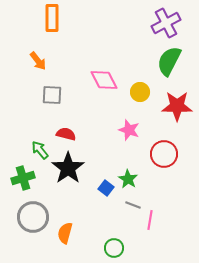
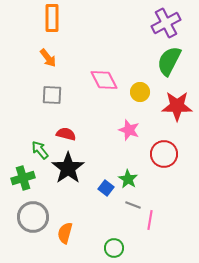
orange arrow: moved 10 px right, 3 px up
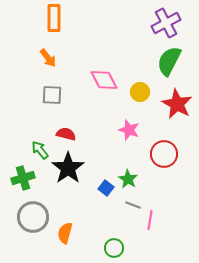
orange rectangle: moved 2 px right
red star: moved 2 px up; rotated 28 degrees clockwise
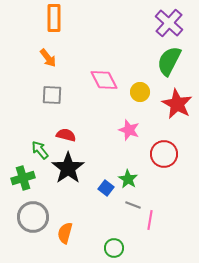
purple cross: moved 3 px right; rotated 20 degrees counterclockwise
red semicircle: moved 1 px down
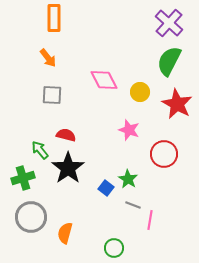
gray circle: moved 2 px left
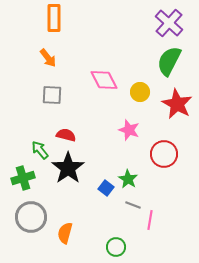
green circle: moved 2 px right, 1 px up
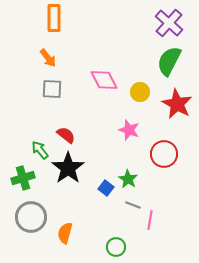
gray square: moved 6 px up
red semicircle: rotated 24 degrees clockwise
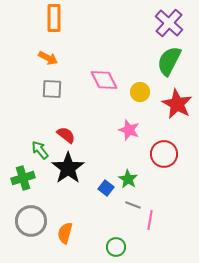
orange arrow: rotated 24 degrees counterclockwise
gray circle: moved 4 px down
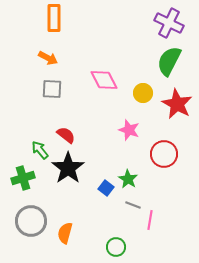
purple cross: rotated 16 degrees counterclockwise
yellow circle: moved 3 px right, 1 px down
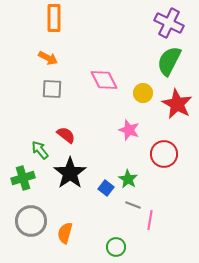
black star: moved 2 px right, 5 px down
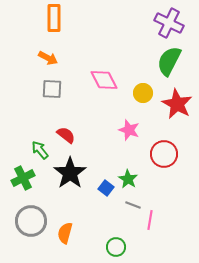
green cross: rotated 10 degrees counterclockwise
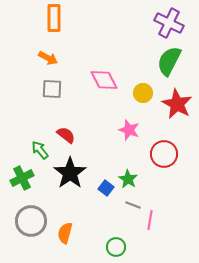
green cross: moved 1 px left
